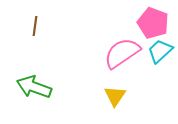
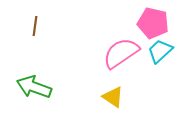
pink pentagon: rotated 8 degrees counterclockwise
pink semicircle: moved 1 px left
yellow triangle: moved 2 px left, 1 px down; rotated 30 degrees counterclockwise
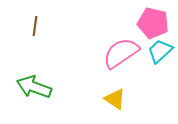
yellow triangle: moved 2 px right, 2 px down
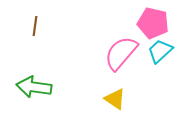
pink semicircle: rotated 15 degrees counterclockwise
green arrow: rotated 12 degrees counterclockwise
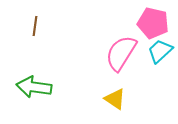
pink semicircle: rotated 9 degrees counterclockwise
